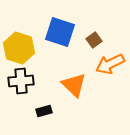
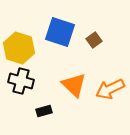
orange arrow: moved 25 px down
black cross: rotated 20 degrees clockwise
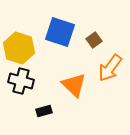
orange arrow: moved 21 px up; rotated 28 degrees counterclockwise
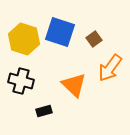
brown square: moved 1 px up
yellow hexagon: moved 5 px right, 9 px up
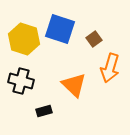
blue square: moved 3 px up
orange arrow: rotated 20 degrees counterclockwise
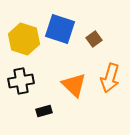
orange arrow: moved 10 px down
black cross: rotated 25 degrees counterclockwise
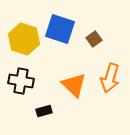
black cross: rotated 20 degrees clockwise
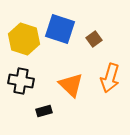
orange triangle: moved 3 px left
